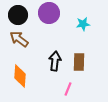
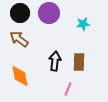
black circle: moved 2 px right, 2 px up
orange diamond: rotated 15 degrees counterclockwise
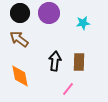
cyan star: moved 1 px up
pink line: rotated 16 degrees clockwise
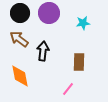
black arrow: moved 12 px left, 10 px up
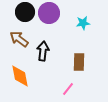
black circle: moved 5 px right, 1 px up
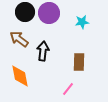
cyan star: moved 1 px left, 1 px up
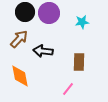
brown arrow: rotated 96 degrees clockwise
black arrow: rotated 90 degrees counterclockwise
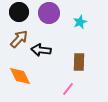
black circle: moved 6 px left
cyan star: moved 2 px left; rotated 16 degrees counterclockwise
black arrow: moved 2 px left, 1 px up
orange diamond: rotated 15 degrees counterclockwise
